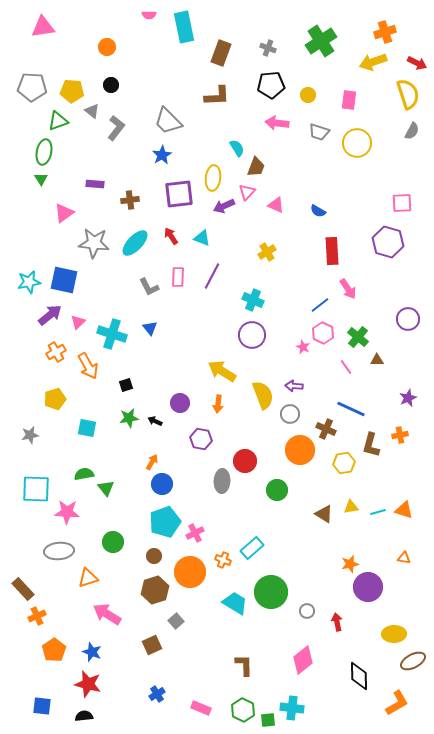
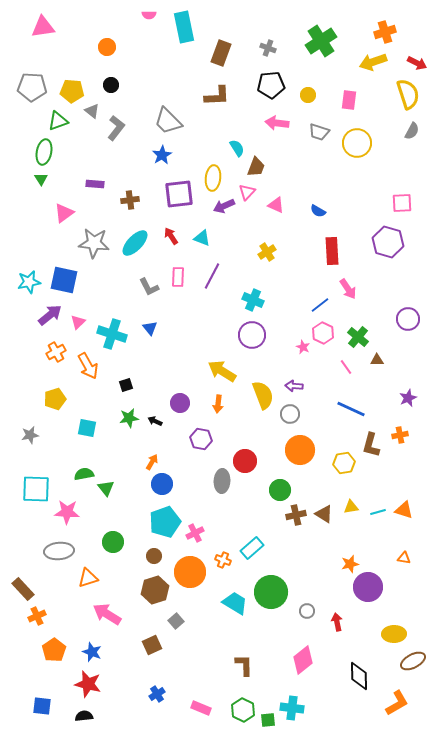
brown cross at (326, 429): moved 30 px left, 86 px down; rotated 36 degrees counterclockwise
green circle at (277, 490): moved 3 px right
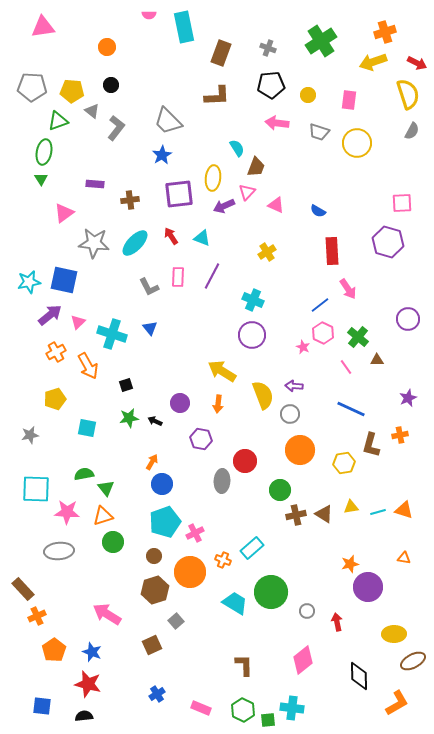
orange triangle at (88, 578): moved 15 px right, 62 px up
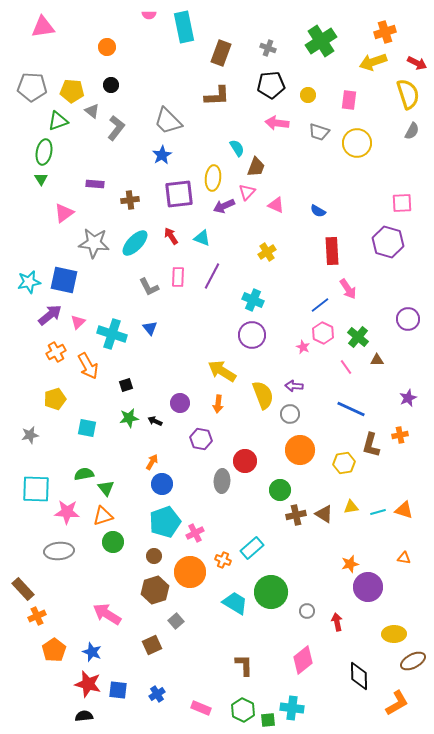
blue square at (42, 706): moved 76 px right, 16 px up
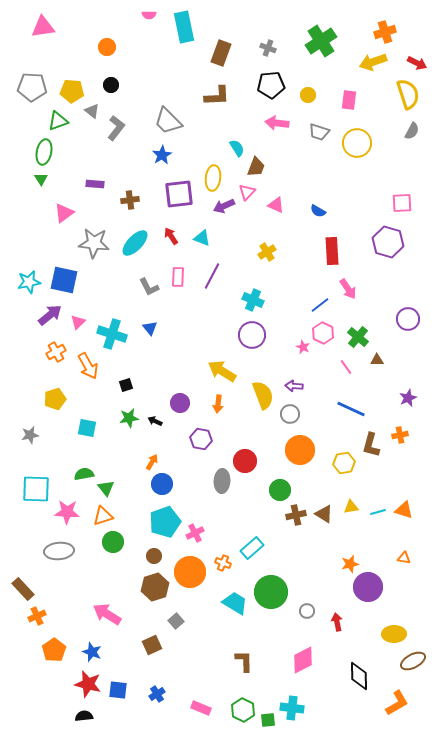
orange cross at (223, 560): moved 3 px down
brown hexagon at (155, 590): moved 3 px up
pink diamond at (303, 660): rotated 12 degrees clockwise
brown L-shape at (244, 665): moved 4 px up
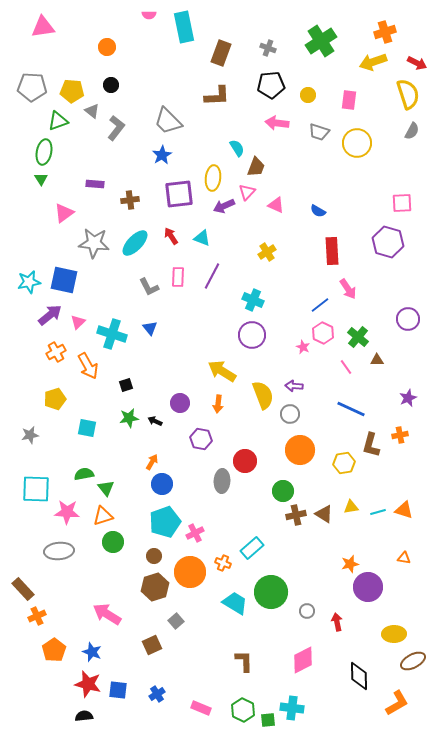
green circle at (280, 490): moved 3 px right, 1 px down
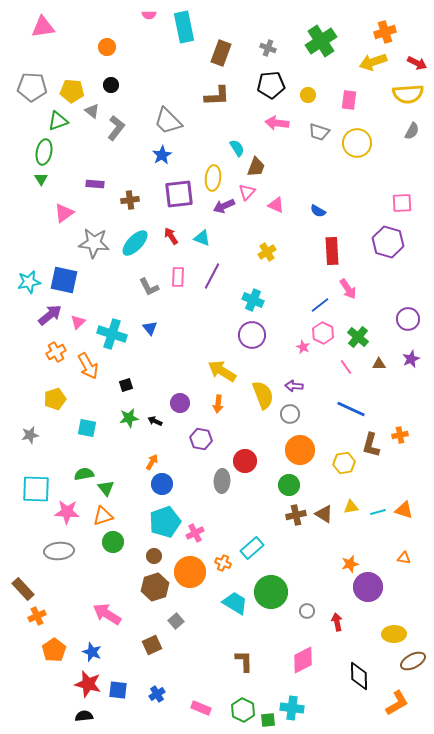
yellow semicircle at (408, 94): rotated 104 degrees clockwise
brown triangle at (377, 360): moved 2 px right, 4 px down
purple star at (408, 398): moved 3 px right, 39 px up
green circle at (283, 491): moved 6 px right, 6 px up
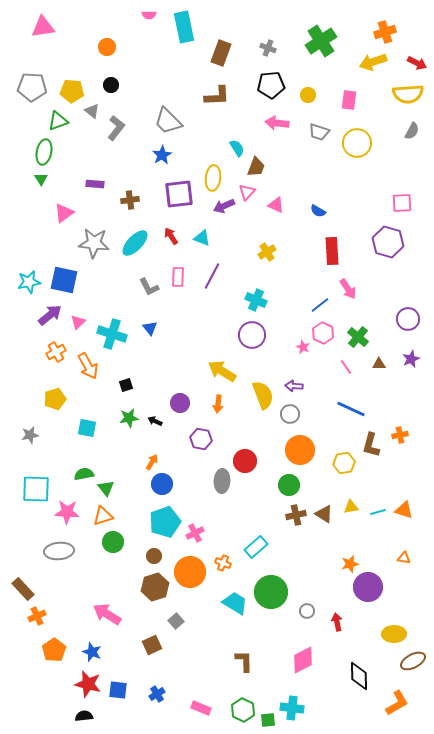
cyan cross at (253, 300): moved 3 px right
cyan rectangle at (252, 548): moved 4 px right, 1 px up
